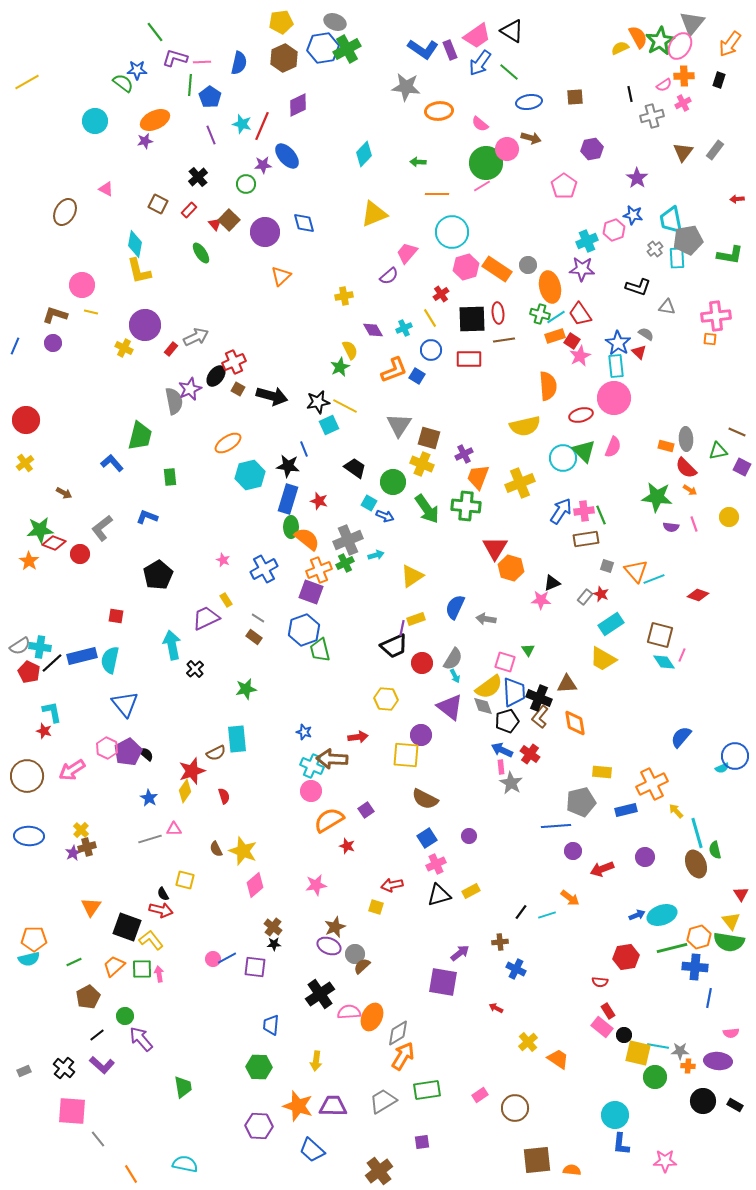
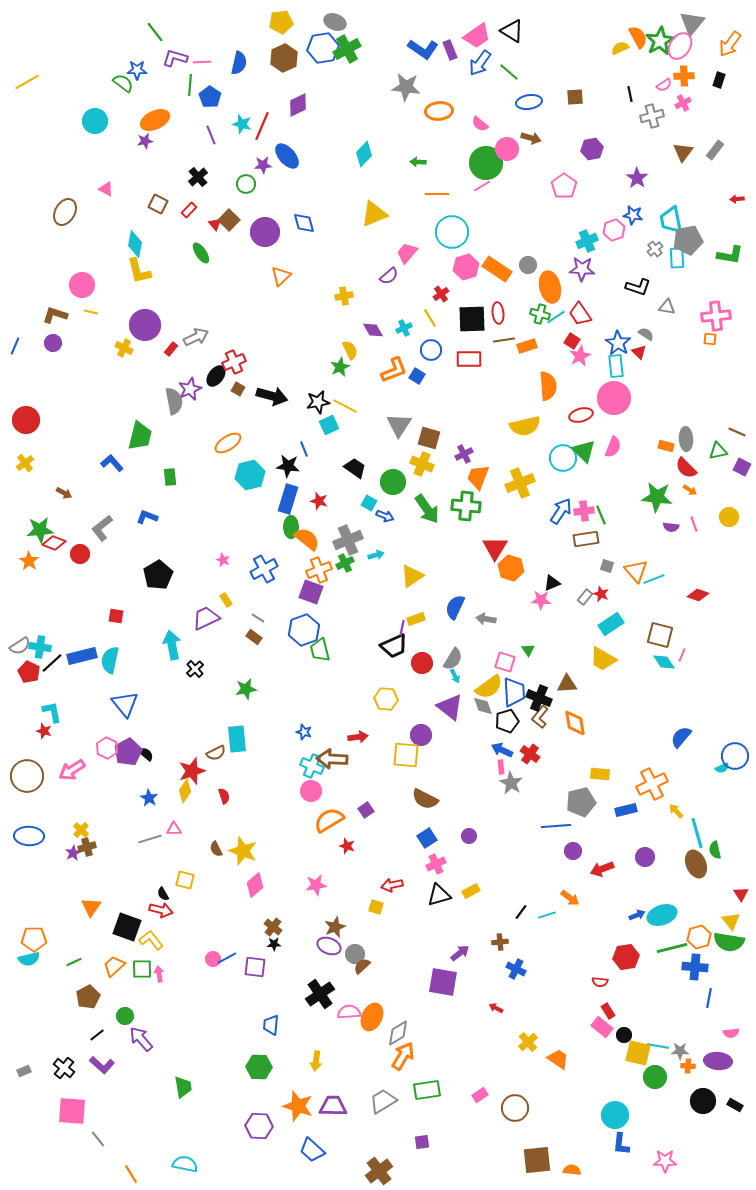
orange rectangle at (555, 336): moved 28 px left, 10 px down
yellow rectangle at (602, 772): moved 2 px left, 2 px down
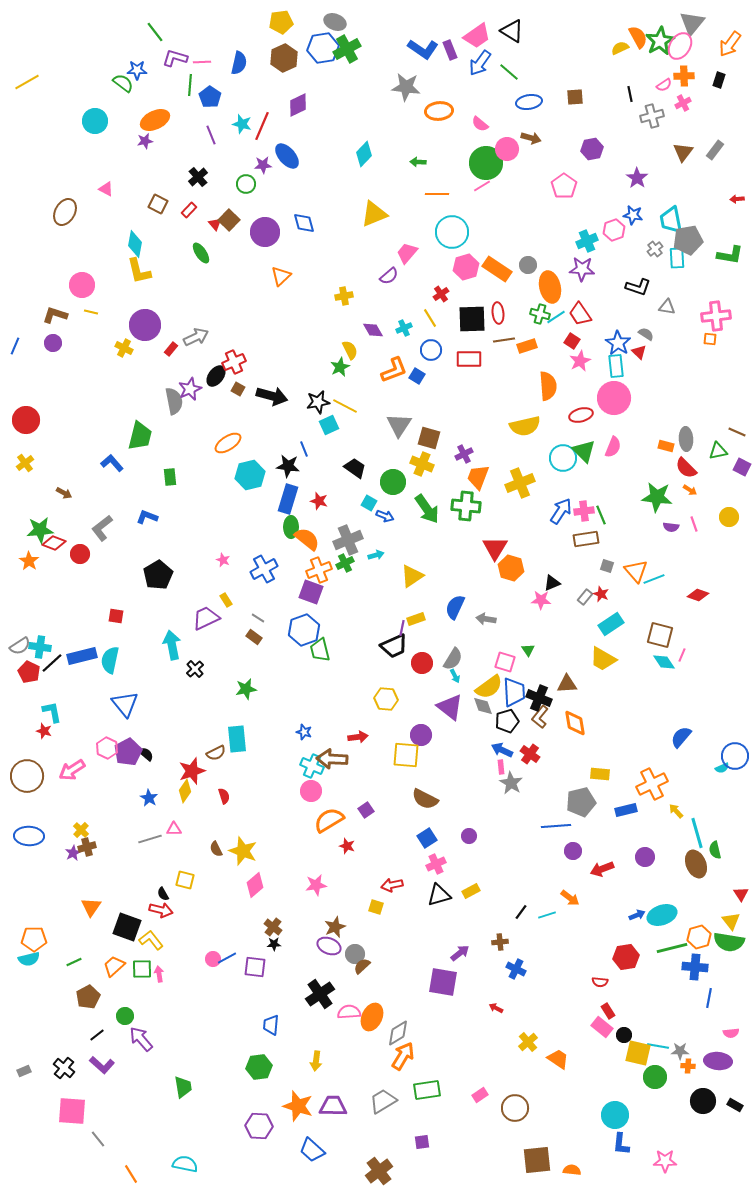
pink star at (580, 356): moved 5 px down
green hexagon at (259, 1067): rotated 10 degrees counterclockwise
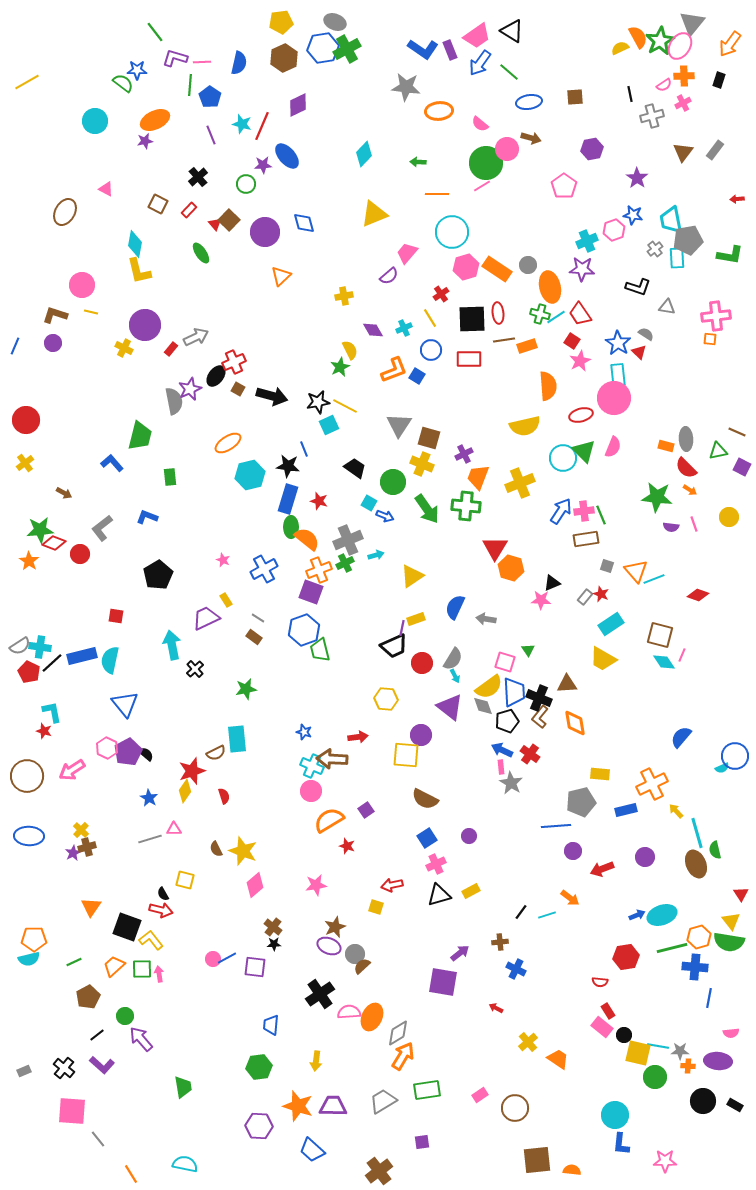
cyan rectangle at (616, 366): moved 2 px right, 9 px down
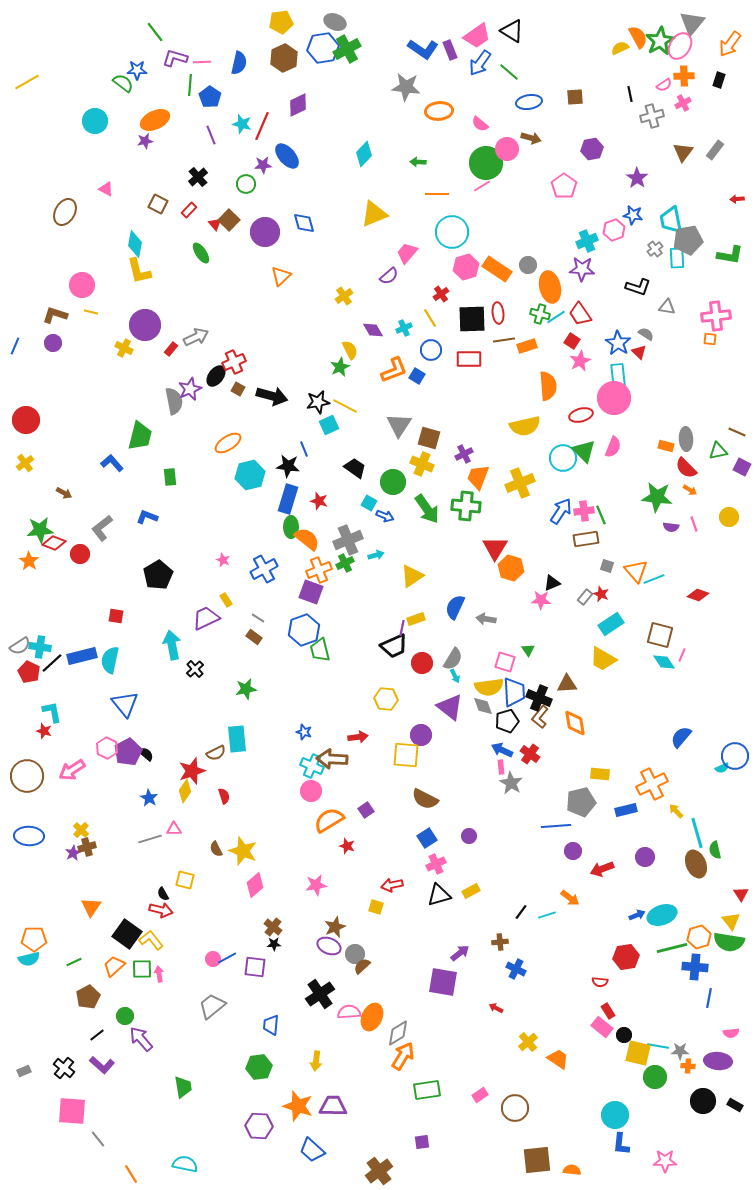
yellow cross at (344, 296): rotated 24 degrees counterclockwise
yellow semicircle at (489, 687): rotated 28 degrees clockwise
black square at (127, 927): moved 7 px down; rotated 16 degrees clockwise
gray trapezoid at (383, 1101): moved 171 px left, 95 px up; rotated 8 degrees counterclockwise
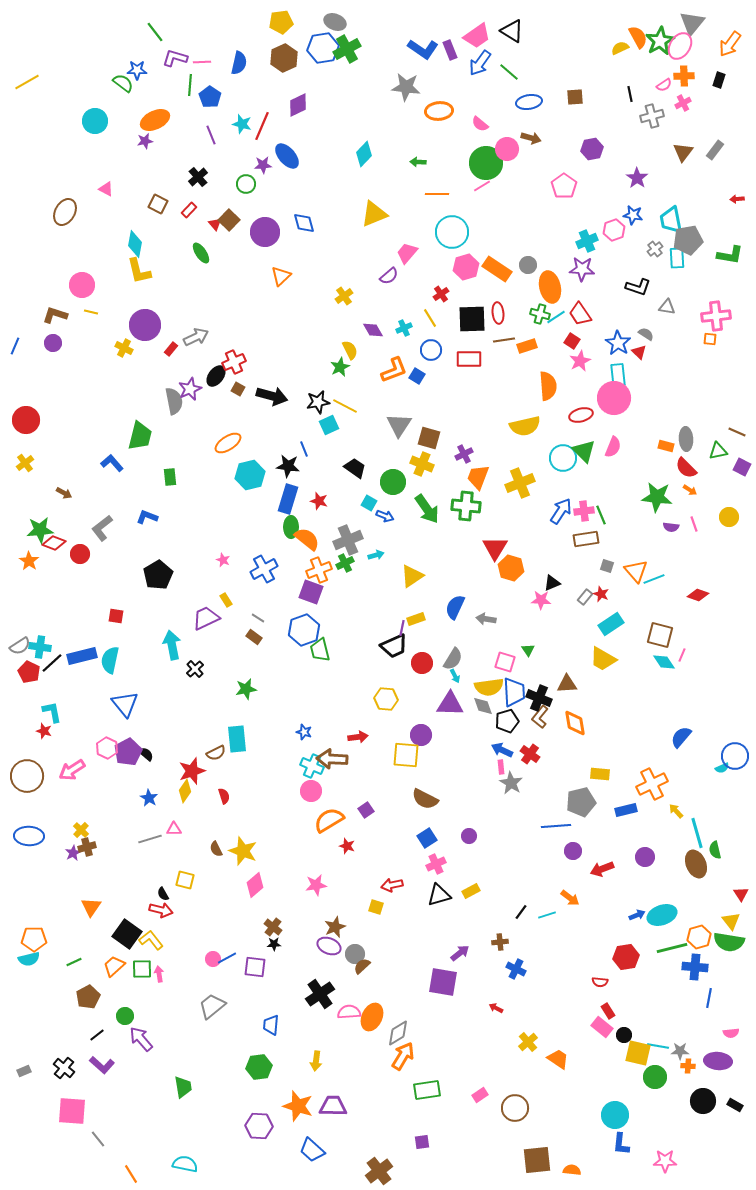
purple triangle at (450, 707): moved 3 px up; rotated 36 degrees counterclockwise
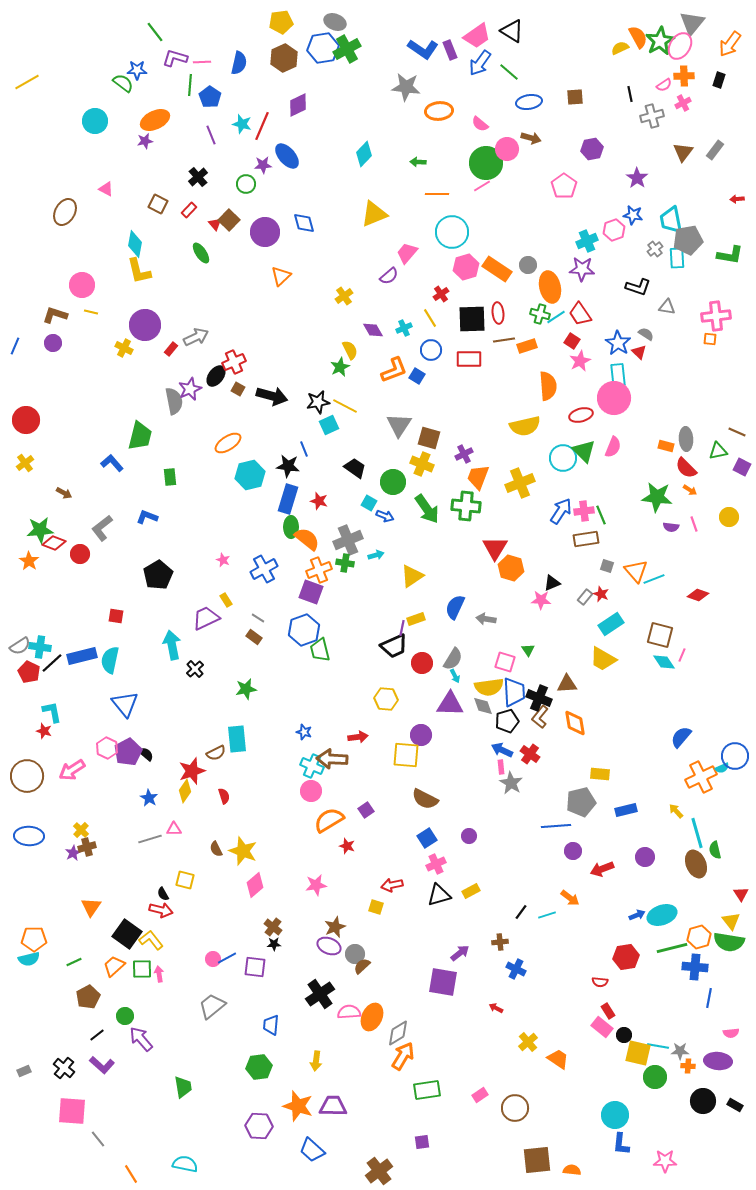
green cross at (345, 563): rotated 36 degrees clockwise
orange cross at (652, 784): moved 49 px right, 7 px up
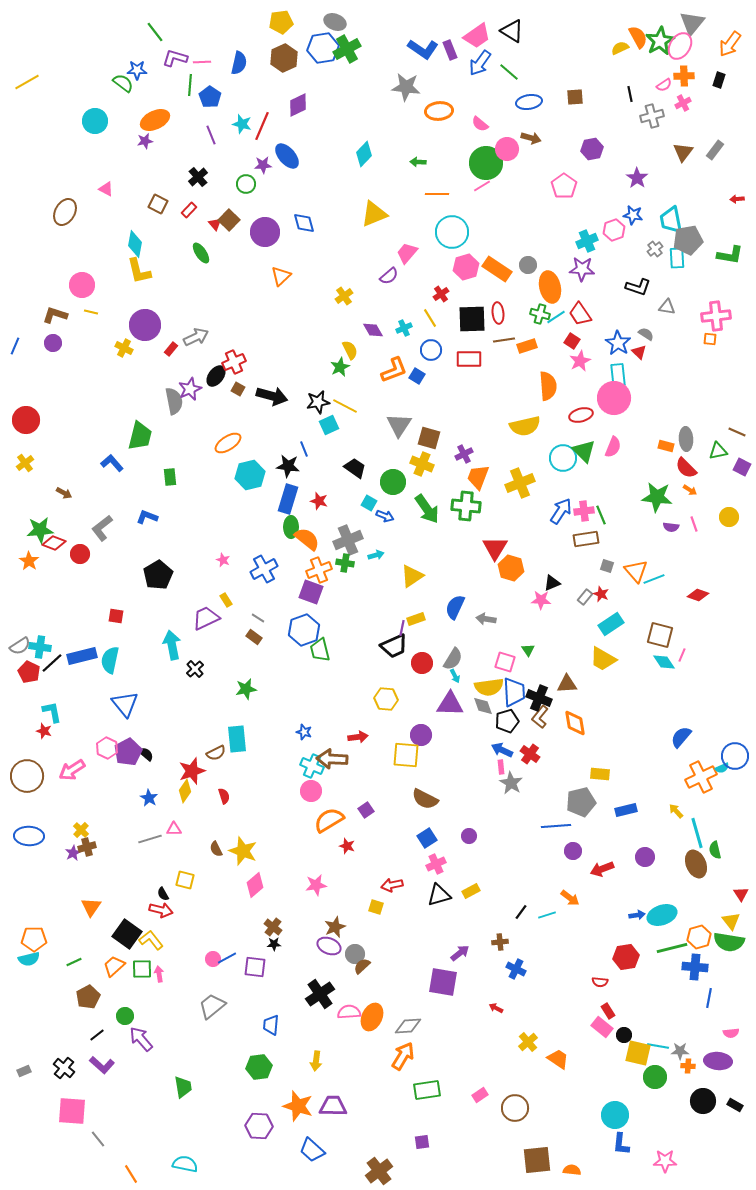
blue arrow at (637, 915): rotated 14 degrees clockwise
gray diamond at (398, 1033): moved 10 px right, 7 px up; rotated 28 degrees clockwise
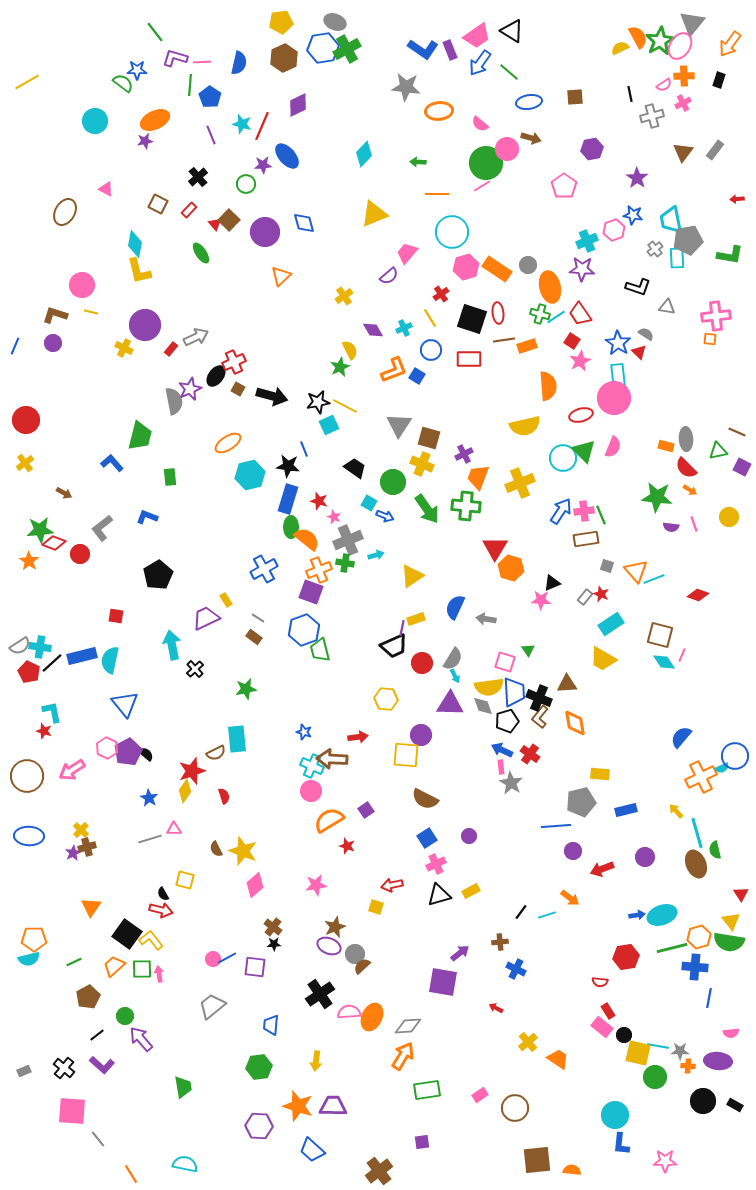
black square at (472, 319): rotated 20 degrees clockwise
pink star at (223, 560): moved 111 px right, 43 px up
